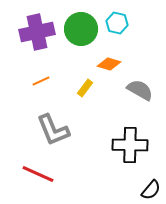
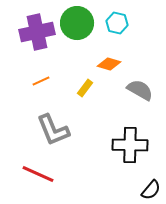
green circle: moved 4 px left, 6 px up
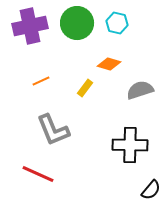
purple cross: moved 7 px left, 6 px up
gray semicircle: rotated 48 degrees counterclockwise
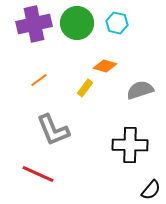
purple cross: moved 4 px right, 2 px up
orange diamond: moved 4 px left, 2 px down
orange line: moved 2 px left, 1 px up; rotated 12 degrees counterclockwise
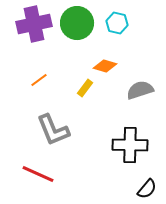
black semicircle: moved 4 px left, 1 px up
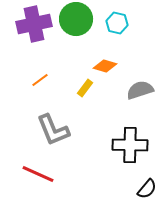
green circle: moved 1 px left, 4 px up
orange line: moved 1 px right
